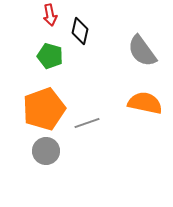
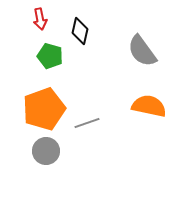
red arrow: moved 10 px left, 4 px down
orange semicircle: moved 4 px right, 3 px down
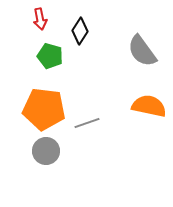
black diamond: rotated 20 degrees clockwise
orange pentagon: rotated 27 degrees clockwise
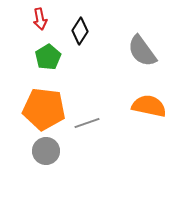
green pentagon: moved 2 px left, 1 px down; rotated 25 degrees clockwise
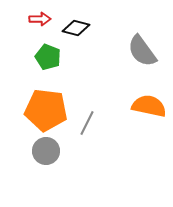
red arrow: rotated 80 degrees counterclockwise
black diamond: moved 4 px left, 3 px up; rotated 72 degrees clockwise
green pentagon: rotated 20 degrees counterclockwise
orange pentagon: moved 2 px right, 1 px down
gray line: rotated 45 degrees counterclockwise
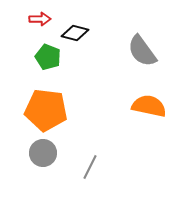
black diamond: moved 1 px left, 5 px down
gray line: moved 3 px right, 44 px down
gray circle: moved 3 px left, 2 px down
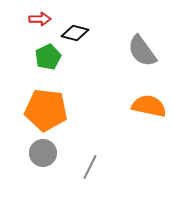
green pentagon: rotated 25 degrees clockwise
